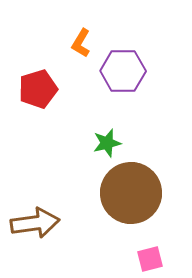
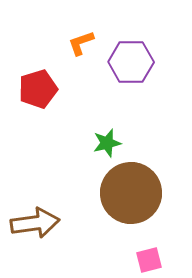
orange L-shape: rotated 40 degrees clockwise
purple hexagon: moved 8 px right, 9 px up
pink square: moved 1 px left, 1 px down
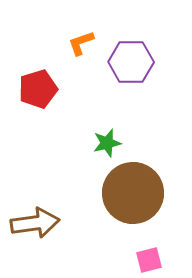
brown circle: moved 2 px right
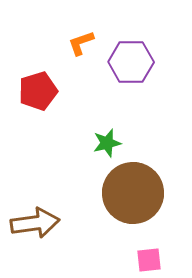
red pentagon: moved 2 px down
pink square: rotated 8 degrees clockwise
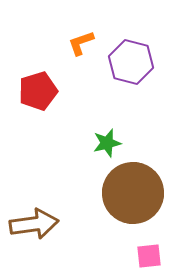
purple hexagon: rotated 15 degrees clockwise
brown arrow: moved 1 px left, 1 px down
pink square: moved 4 px up
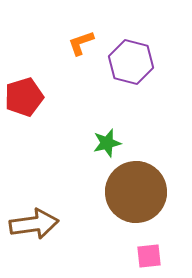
red pentagon: moved 14 px left, 6 px down
brown circle: moved 3 px right, 1 px up
